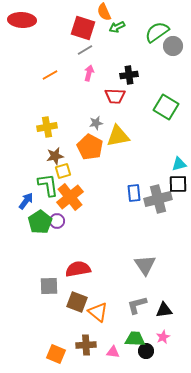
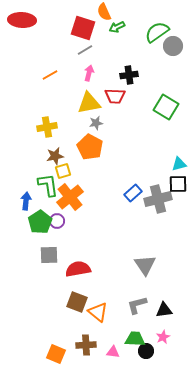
yellow triangle: moved 29 px left, 33 px up
blue rectangle: moved 1 px left; rotated 54 degrees clockwise
blue arrow: rotated 30 degrees counterclockwise
gray square: moved 31 px up
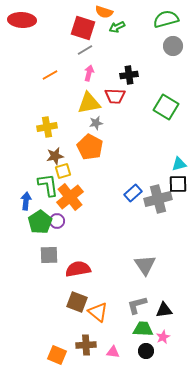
orange semicircle: rotated 48 degrees counterclockwise
green semicircle: moved 9 px right, 13 px up; rotated 20 degrees clockwise
green trapezoid: moved 8 px right, 10 px up
orange square: moved 1 px right, 1 px down
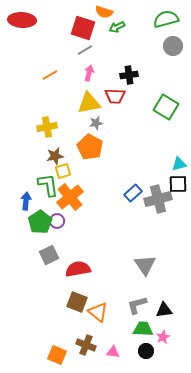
gray square: rotated 24 degrees counterclockwise
brown cross: rotated 24 degrees clockwise
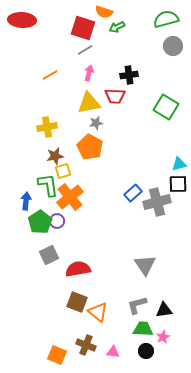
gray cross: moved 1 px left, 3 px down
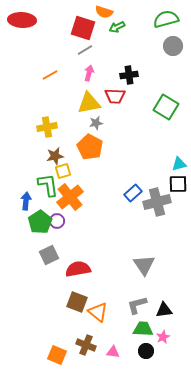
gray triangle: moved 1 px left
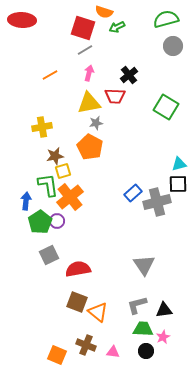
black cross: rotated 30 degrees counterclockwise
yellow cross: moved 5 px left
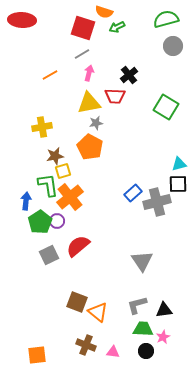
gray line: moved 3 px left, 4 px down
gray triangle: moved 2 px left, 4 px up
red semicircle: moved 23 px up; rotated 30 degrees counterclockwise
orange square: moved 20 px left; rotated 30 degrees counterclockwise
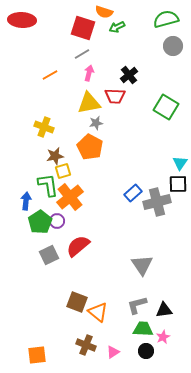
yellow cross: moved 2 px right; rotated 30 degrees clockwise
cyan triangle: moved 1 px right, 1 px up; rotated 42 degrees counterclockwise
gray triangle: moved 4 px down
pink triangle: rotated 40 degrees counterclockwise
